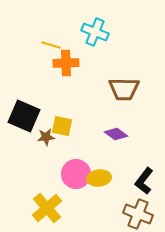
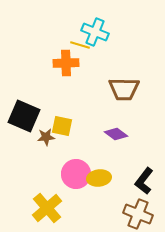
yellow line: moved 29 px right
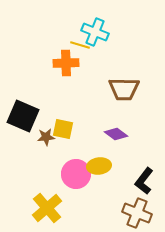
black square: moved 1 px left
yellow square: moved 1 px right, 3 px down
yellow ellipse: moved 12 px up
brown cross: moved 1 px left, 1 px up
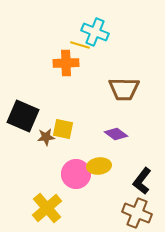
black L-shape: moved 2 px left
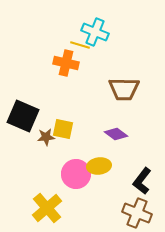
orange cross: rotated 15 degrees clockwise
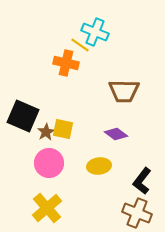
yellow line: rotated 18 degrees clockwise
brown trapezoid: moved 2 px down
brown star: moved 5 px up; rotated 24 degrees counterclockwise
pink circle: moved 27 px left, 11 px up
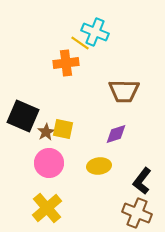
yellow line: moved 2 px up
orange cross: rotated 20 degrees counterclockwise
purple diamond: rotated 55 degrees counterclockwise
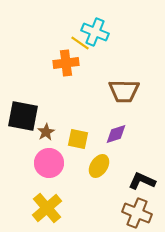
black square: rotated 12 degrees counterclockwise
yellow square: moved 15 px right, 10 px down
yellow ellipse: rotated 50 degrees counterclockwise
black L-shape: rotated 76 degrees clockwise
